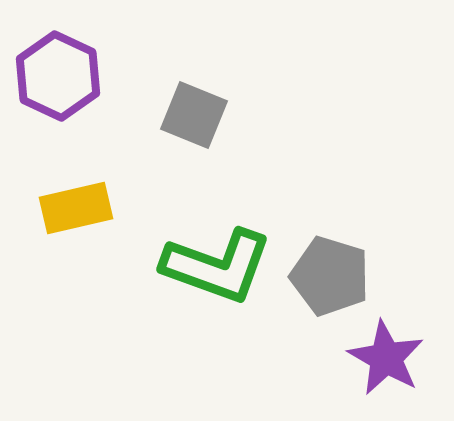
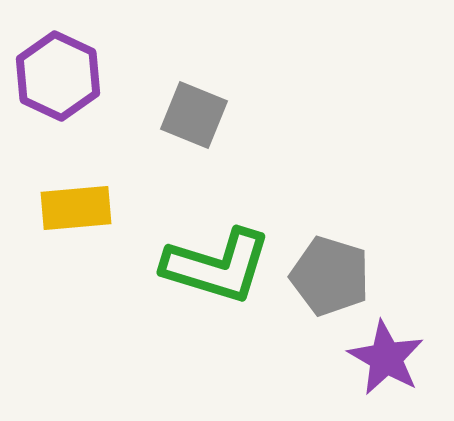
yellow rectangle: rotated 8 degrees clockwise
green L-shape: rotated 3 degrees counterclockwise
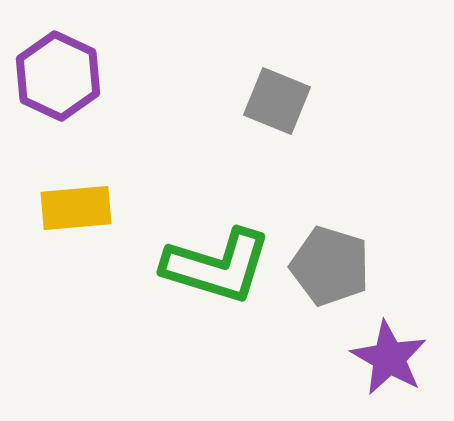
gray square: moved 83 px right, 14 px up
gray pentagon: moved 10 px up
purple star: moved 3 px right
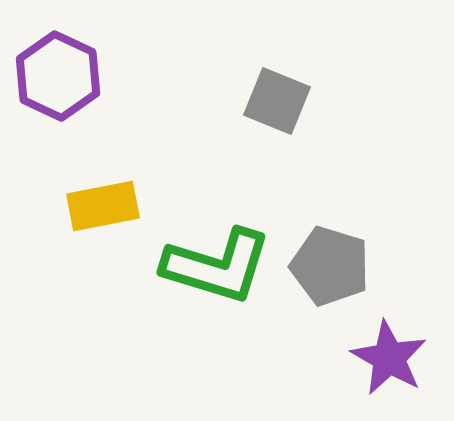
yellow rectangle: moved 27 px right, 2 px up; rotated 6 degrees counterclockwise
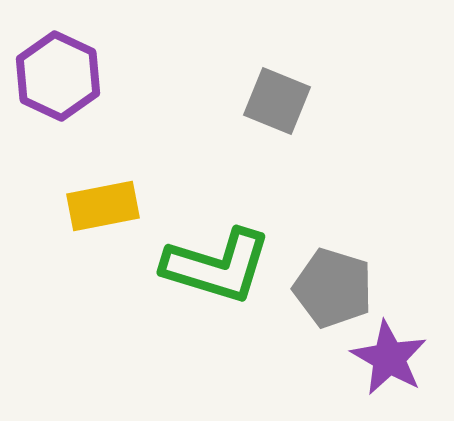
gray pentagon: moved 3 px right, 22 px down
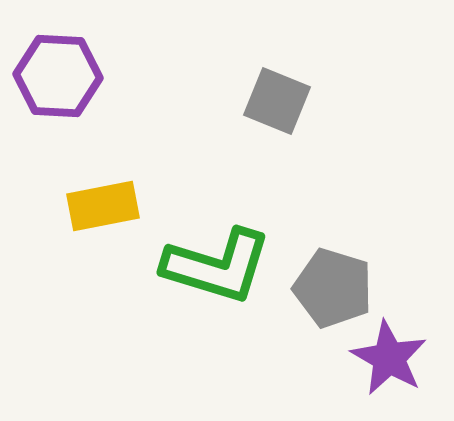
purple hexagon: rotated 22 degrees counterclockwise
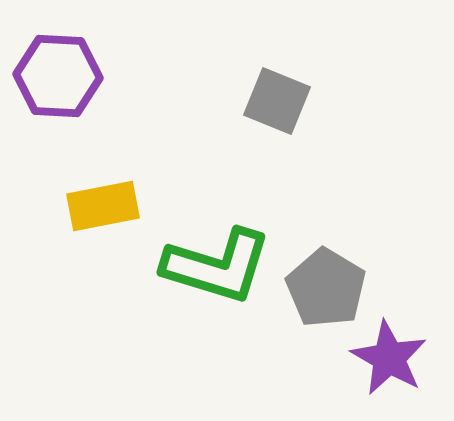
gray pentagon: moved 7 px left; rotated 14 degrees clockwise
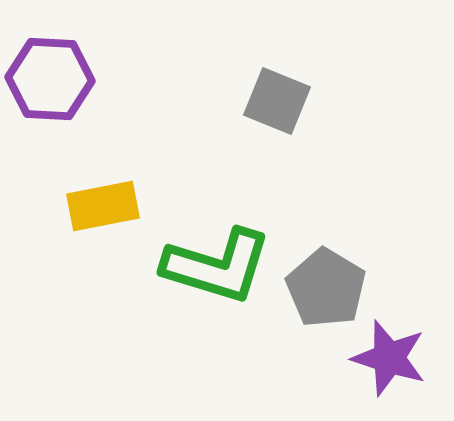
purple hexagon: moved 8 px left, 3 px down
purple star: rotated 12 degrees counterclockwise
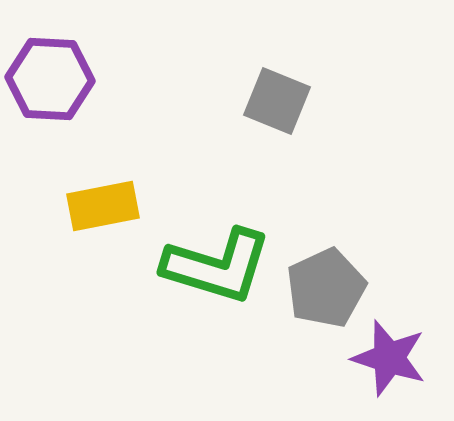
gray pentagon: rotated 16 degrees clockwise
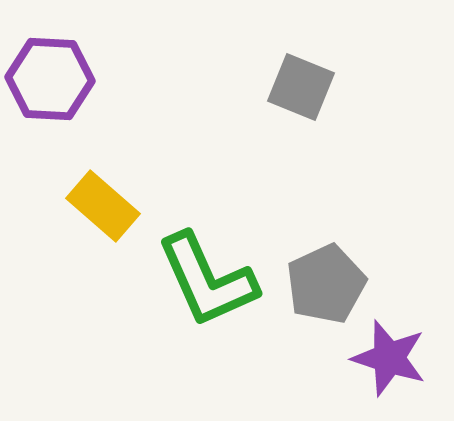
gray square: moved 24 px right, 14 px up
yellow rectangle: rotated 52 degrees clockwise
green L-shape: moved 10 px left, 14 px down; rotated 49 degrees clockwise
gray pentagon: moved 4 px up
